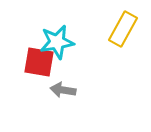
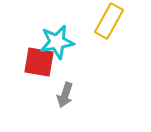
yellow rectangle: moved 14 px left, 8 px up
gray arrow: moved 2 px right, 5 px down; rotated 80 degrees counterclockwise
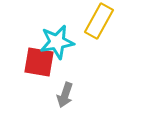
yellow rectangle: moved 10 px left
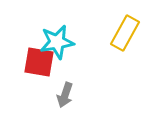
yellow rectangle: moved 26 px right, 12 px down
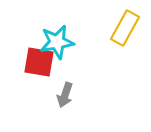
yellow rectangle: moved 5 px up
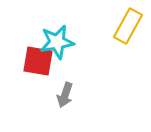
yellow rectangle: moved 3 px right, 2 px up
red square: moved 1 px left, 1 px up
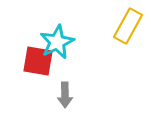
cyan star: rotated 16 degrees counterclockwise
gray arrow: rotated 20 degrees counterclockwise
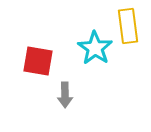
yellow rectangle: rotated 36 degrees counterclockwise
cyan star: moved 38 px right, 6 px down; rotated 12 degrees counterclockwise
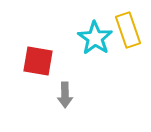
yellow rectangle: moved 4 px down; rotated 12 degrees counterclockwise
cyan star: moved 10 px up
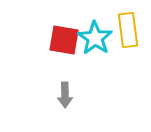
yellow rectangle: rotated 12 degrees clockwise
red square: moved 26 px right, 21 px up
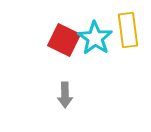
red square: rotated 16 degrees clockwise
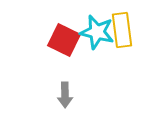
yellow rectangle: moved 6 px left
cyan star: moved 2 px right, 6 px up; rotated 20 degrees counterclockwise
